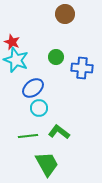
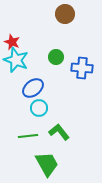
green L-shape: rotated 15 degrees clockwise
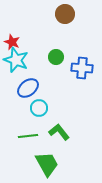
blue ellipse: moved 5 px left
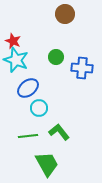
red star: moved 1 px right, 1 px up
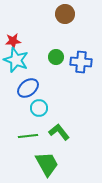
red star: rotated 28 degrees counterclockwise
blue cross: moved 1 px left, 6 px up
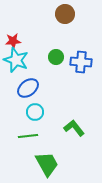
cyan circle: moved 4 px left, 4 px down
green L-shape: moved 15 px right, 4 px up
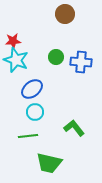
blue ellipse: moved 4 px right, 1 px down
green trapezoid: moved 2 px right, 1 px up; rotated 132 degrees clockwise
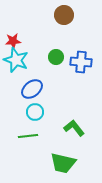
brown circle: moved 1 px left, 1 px down
green trapezoid: moved 14 px right
